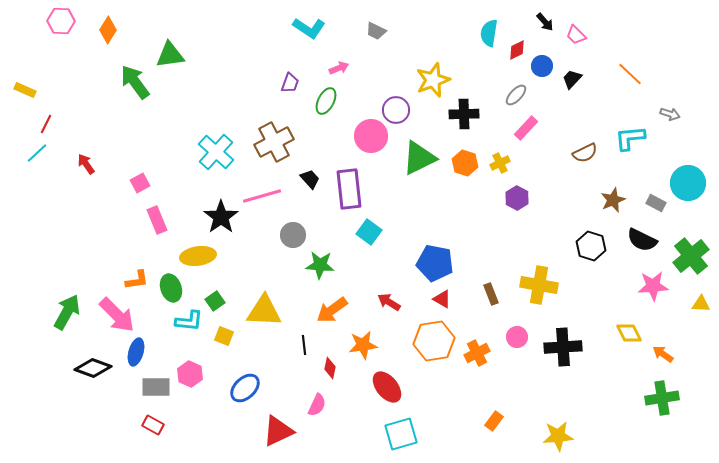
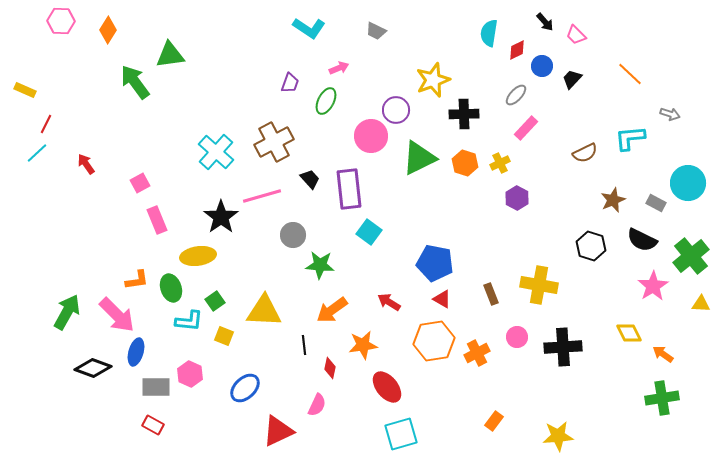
pink star at (653, 286): rotated 28 degrees counterclockwise
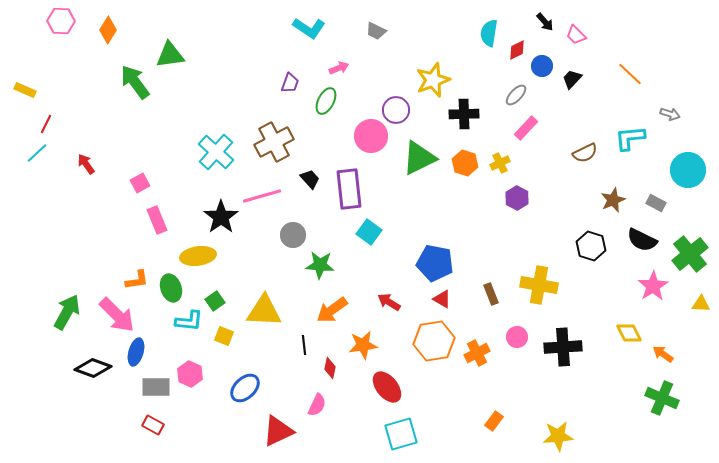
cyan circle at (688, 183): moved 13 px up
green cross at (691, 256): moved 1 px left, 2 px up
green cross at (662, 398): rotated 32 degrees clockwise
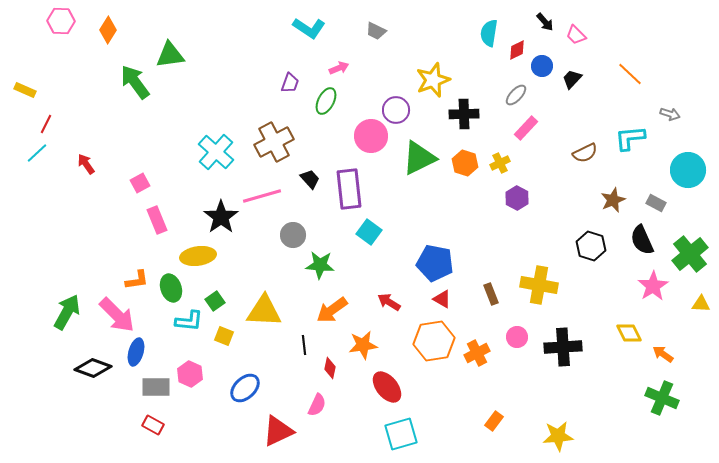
black semicircle at (642, 240): rotated 40 degrees clockwise
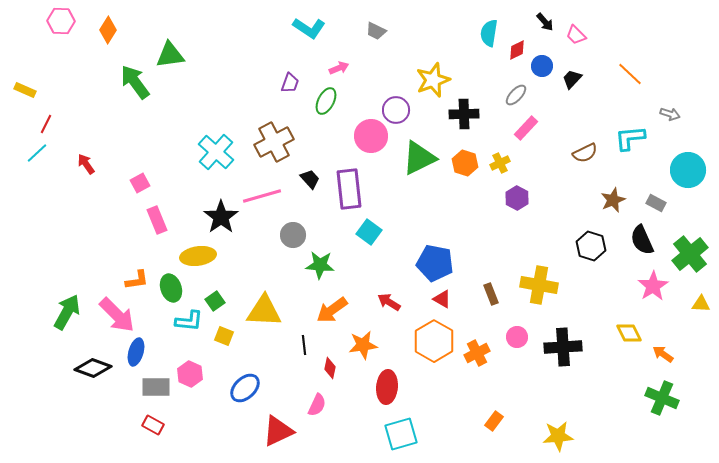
orange hexagon at (434, 341): rotated 21 degrees counterclockwise
red ellipse at (387, 387): rotated 44 degrees clockwise
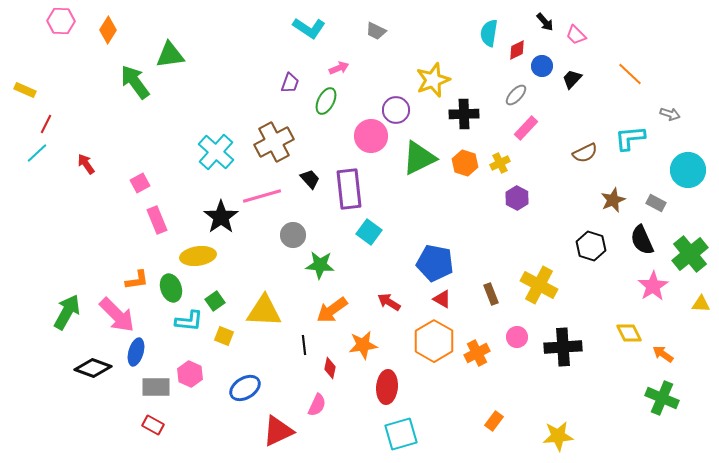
yellow cross at (539, 285): rotated 18 degrees clockwise
blue ellipse at (245, 388): rotated 12 degrees clockwise
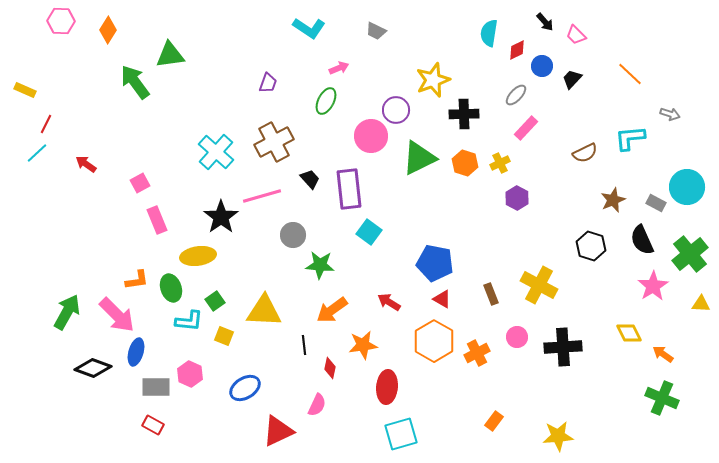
purple trapezoid at (290, 83): moved 22 px left
red arrow at (86, 164): rotated 20 degrees counterclockwise
cyan circle at (688, 170): moved 1 px left, 17 px down
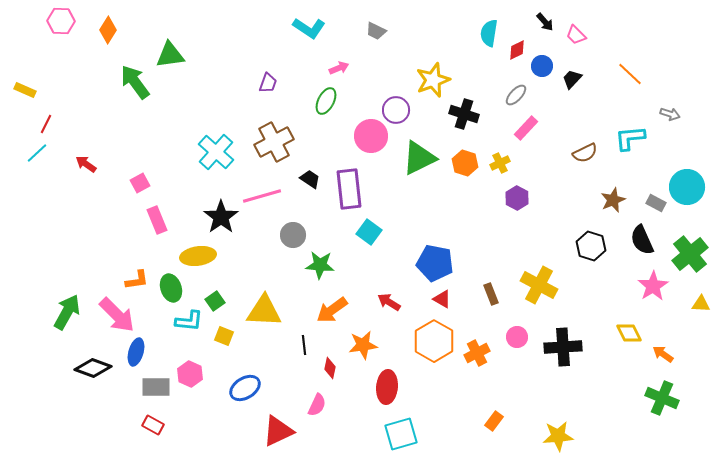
black cross at (464, 114): rotated 20 degrees clockwise
black trapezoid at (310, 179): rotated 15 degrees counterclockwise
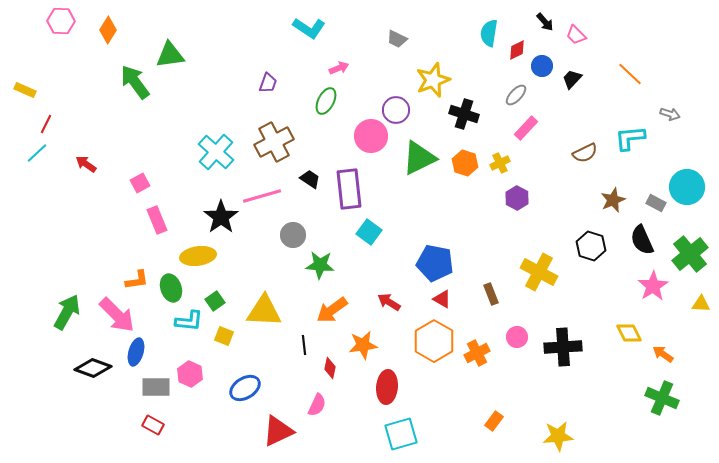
gray trapezoid at (376, 31): moved 21 px right, 8 px down
yellow cross at (539, 285): moved 13 px up
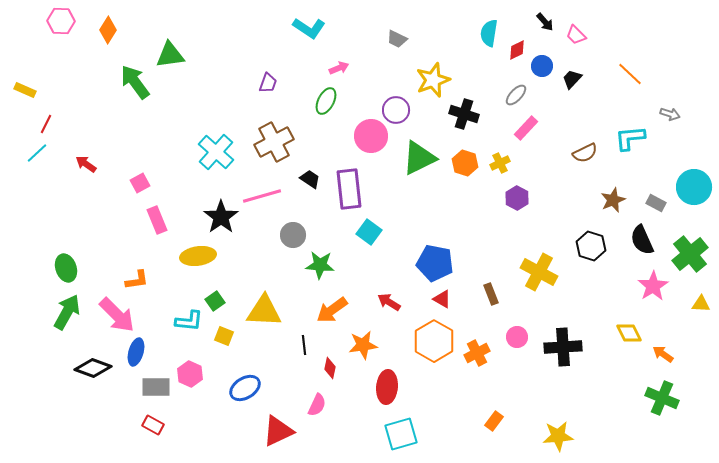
cyan circle at (687, 187): moved 7 px right
green ellipse at (171, 288): moved 105 px left, 20 px up
